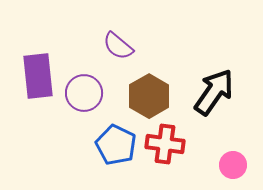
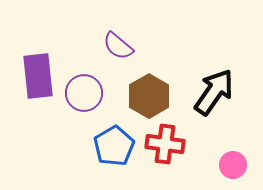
blue pentagon: moved 2 px left, 1 px down; rotated 15 degrees clockwise
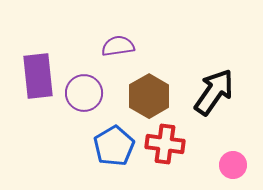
purple semicircle: rotated 132 degrees clockwise
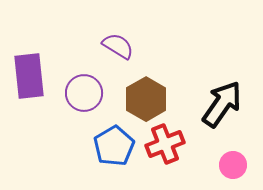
purple semicircle: rotated 40 degrees clockwise
purple rectangle: moved 9 px left
black arrow: moved 8 px right, 12 px down
brown hexagon: moved 3 px left, 3 px down
red cross: rotated 30 degrees counterclockwise
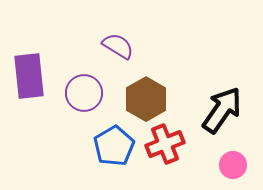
black arrow: moved 6 px down
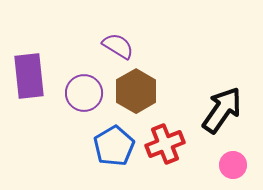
brown hexagon: moved 10 px left, 8 px up
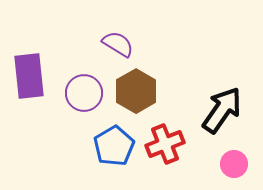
purple semicircle: moved 2 px up
pink circle: moved 1 px right, 1 px up
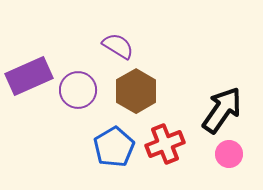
purple semicircle: moved 2 px down
purple rectangle: rotated 72 degrees clockwise
purple circle: moved 6 px left, 3 px up
blue pentagon: moved 1 px down
pink circle: moved 5 px left, 10 px up
